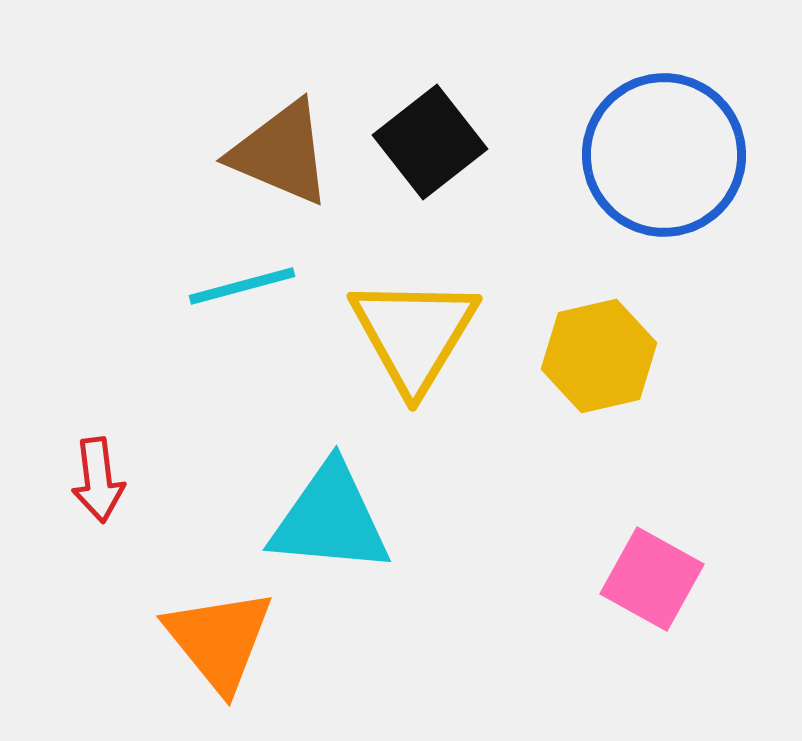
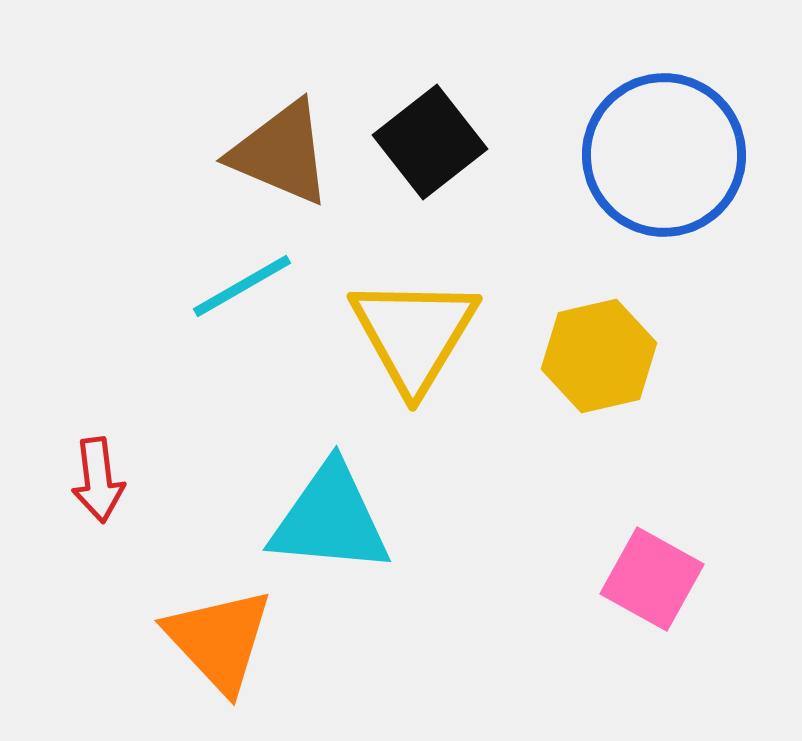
cyan line: rotated 15 degrees counterclockwise
orange triangle: rotated 4 degrees counterclockwise
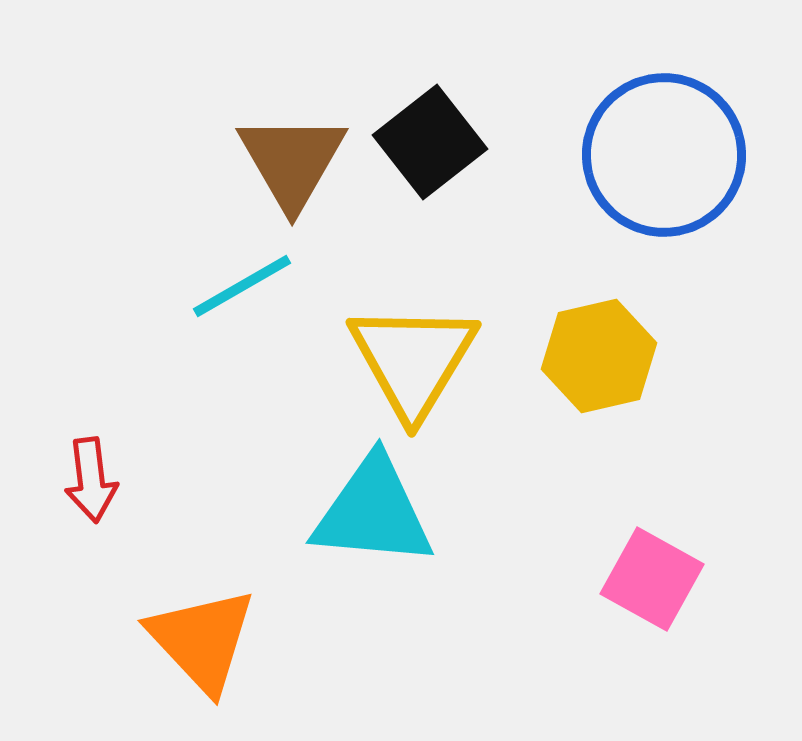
brown triangle: moved 11 px right, 8 px down; rotated 37 degrees clockwise
yellow triangle: moved 1 px left, 26 px down
red arrow: moved 7 px left
cyan triangle: moved 43 px right, 7 px up
orange triangle: moved 17 px left
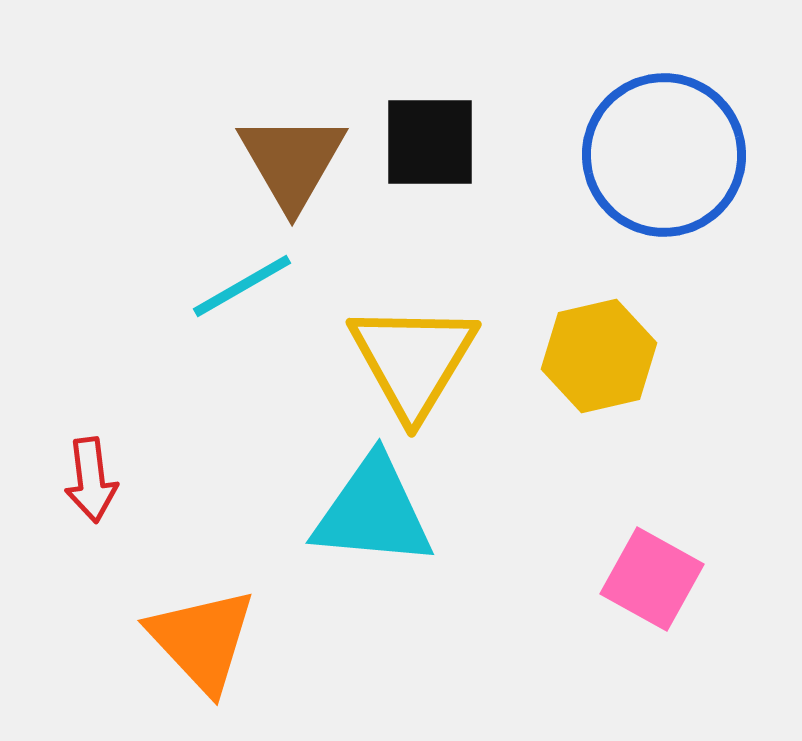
black square: rotated 38 degrees clockwise
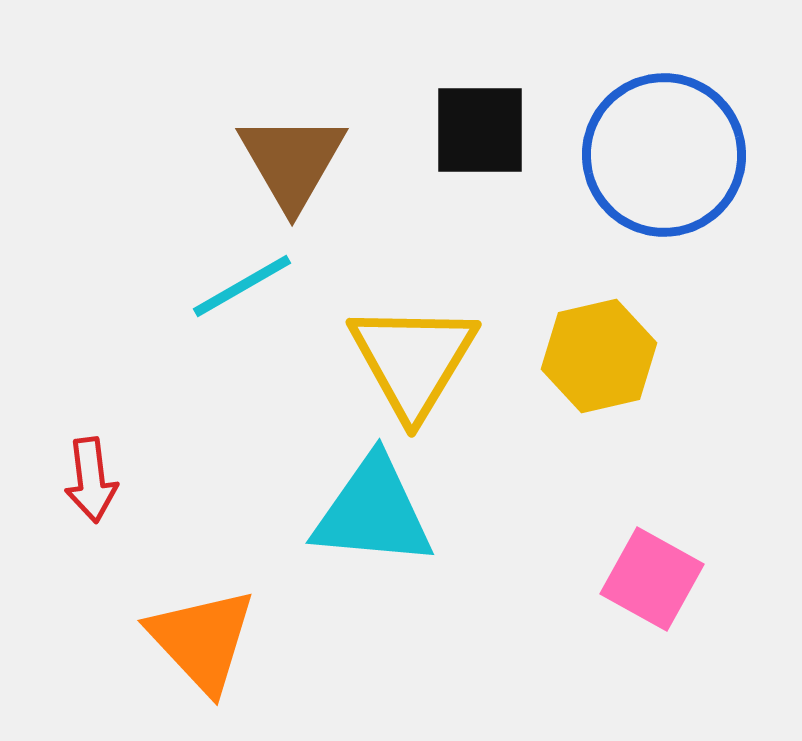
black square: moved 50 px right, 12 px up
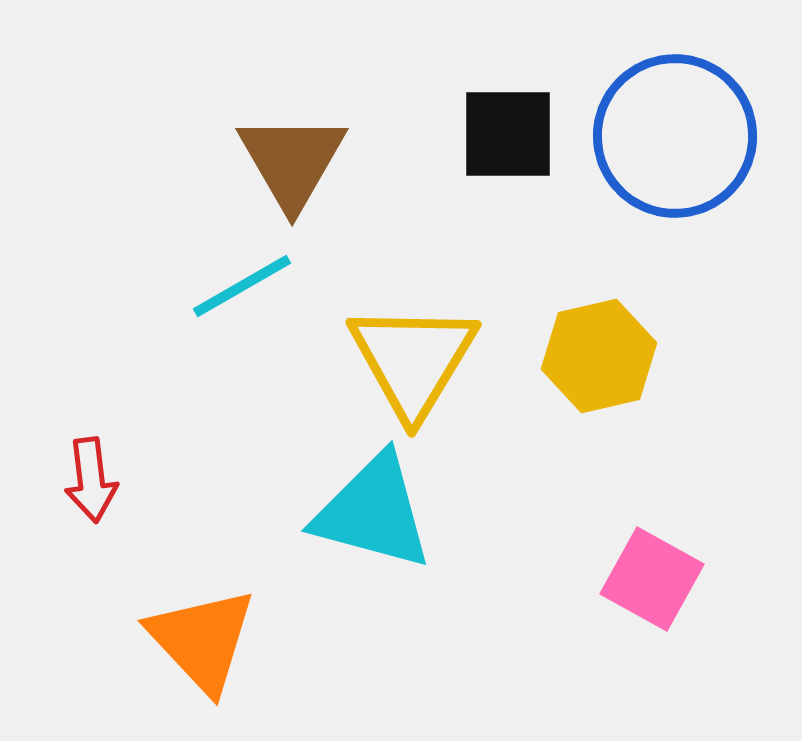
black square: moved 28 px right, 4 px down
blue circle: moved 11 px right, 19 px up
cyan triangle: rotated 10 degrees clockwise
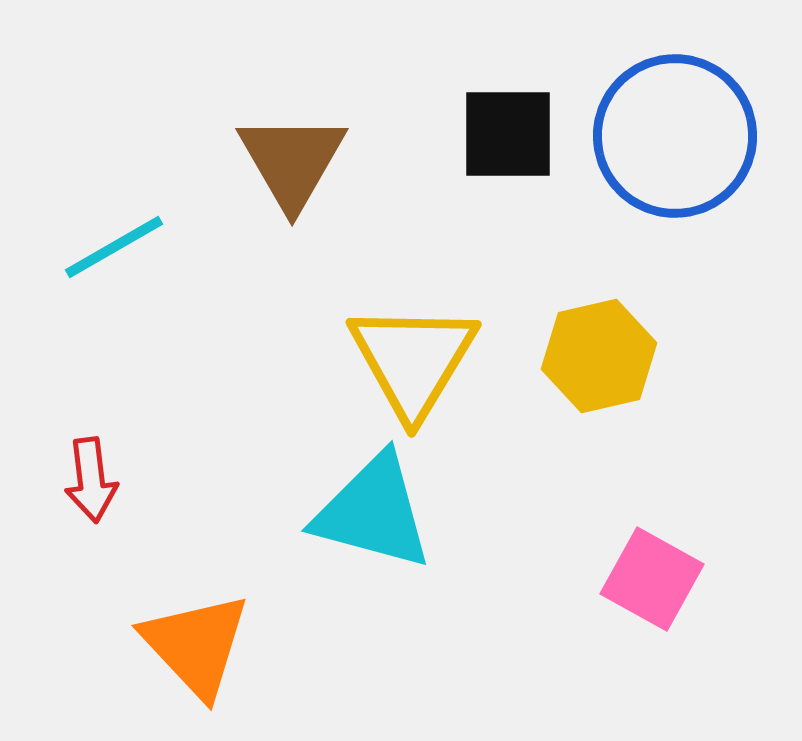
cyan line: moved 128 px left, 39 px up
orange triangle: moved 6 px left, 5 px down
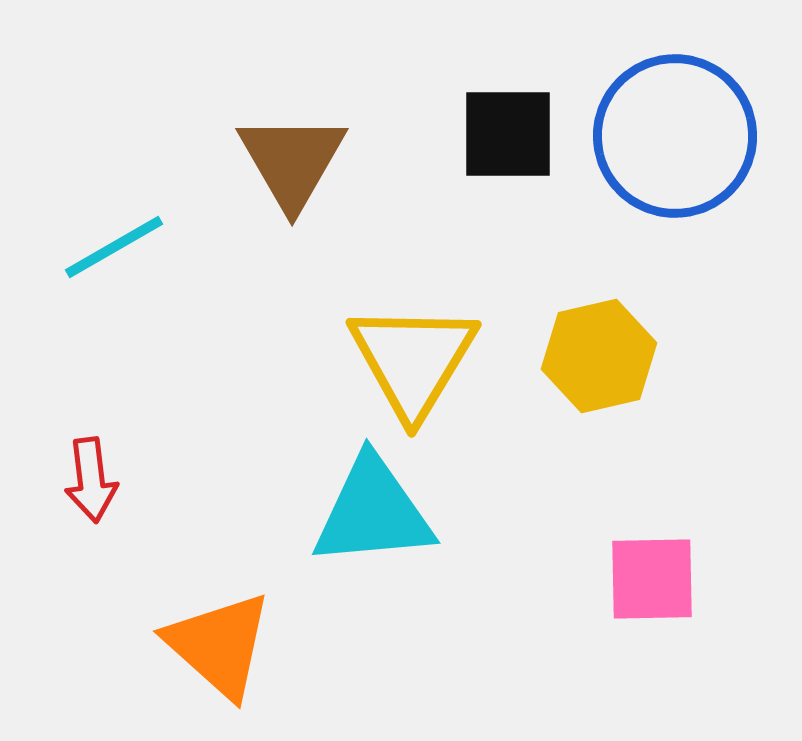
cyan triangle: rotated 20 degrees counterclockwise
pink square: rotated 30 degrees counterclockwise
orange triangle: moved 23 px right; rotated 5 degrees counterclockwise
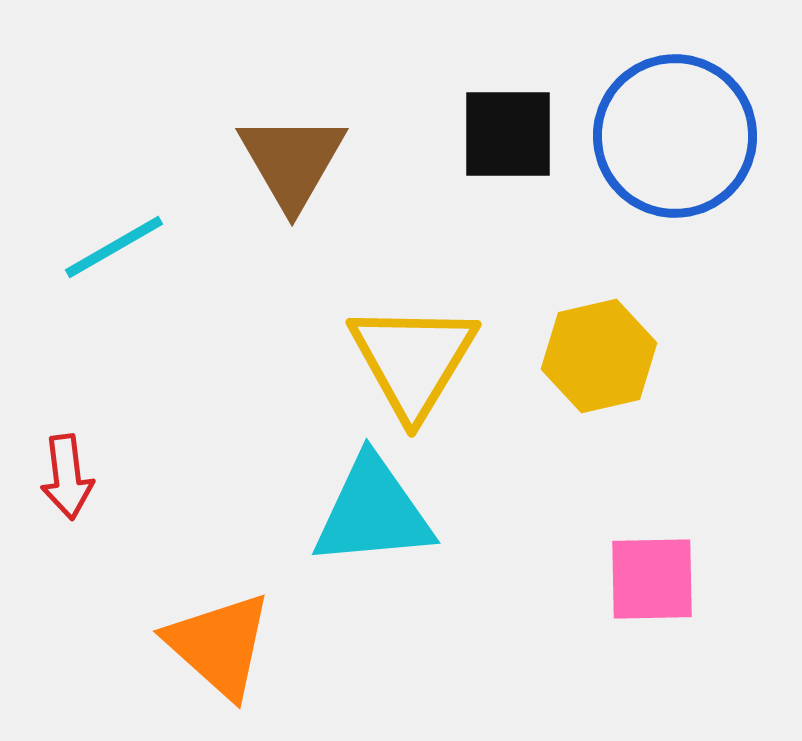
red arrow: moved 24 px left, 3 px up
